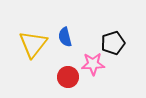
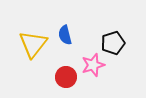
blue semicircle: moved 2 px up
pink star: moved 1 px down; rotated 15 degrees counterclockwise
red circle: moved 2 px left
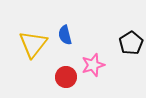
black pentagon: moved 18 px right; rotated 15 degrees counterclockwise
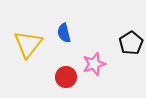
blue semicircle: moved 1 px left, 2 px up
yellow triangle: moved 5 px left
pink star: moved 1 px right, 1 px up
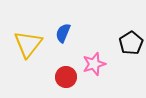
blue semicircle: moved 1 px left; rotated 36 degrees clockwise
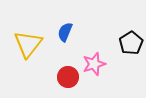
blue semicircle: moved 2 px right, 1 px up
red circle: moved 2 px right
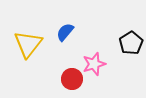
blue semicircle: rotated 18 degrees clockwise
red circle: moved 4 px right, 2 px down
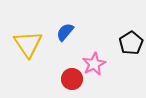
yellow triangle: rotated 12 degrees counterclockwise
pink star: rotated 10 degrees counterclockwise
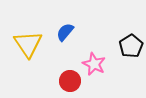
black pentagon: moved 3 px down
pink star: rotated 20 degrees counterclockwise
red circle: moved 2 px left, 2 px down
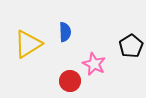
blue semicircle: rotated 138 degrees clockwise
yellow triangle: rotated 32 degrees clockwise
